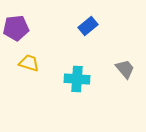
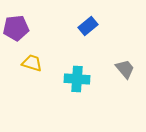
yellow trapezoid: moved 3 px right
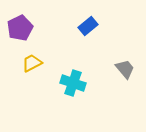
purple pentagon: moved 4 px right; rotated 20 degrees counterclockwise
yellow trapezoid: rotated 45 degrees counterclockwise
cyan cross: moved 4 px left, 4 px down; rotated 15 degrees clockwise
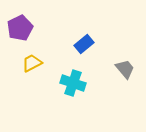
blue rectangle: moved 4 px left, 18 px down
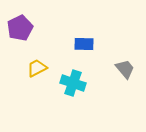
blue rectangle: rotated 42 degrees clockwise
yellow trapezoid: moved 5 px right, 5 px down
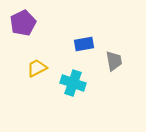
purple pentagon: moved 3 px right, 5 px up
blue rectangle: rotated 12 degrees counterclockwise
gray trapezoid: moved 11 px left, 8 px up; rotated 30 degrees clockwise
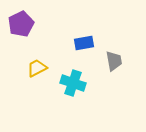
purple pentagon: moved 2 px left, 1 px down
blue rectangle: moved 1 px up
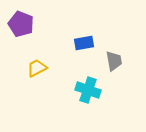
purple pentagon: rotated 25 degrees counterclockwise
cyan cross: moved 15 px right, 7 px down
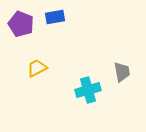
blue rectangle: moved 29 px left, 26 px up
gray trapezoid: moved 8 px right, 11 px down
cyan cross: rotated 35 degrees counterclockwise
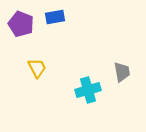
yellow trapezoid: rotated 90 degrees clockwise
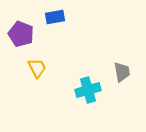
purple pentagon: moved 10 px down
